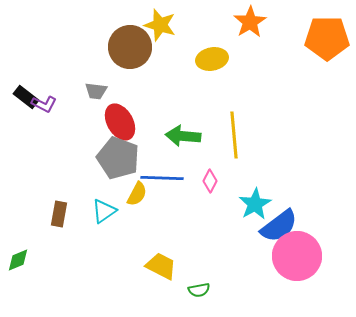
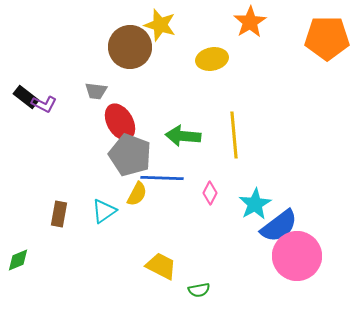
gray pentagon: moved 12 px right, 3 px up
pink diamond: moved 12 px down
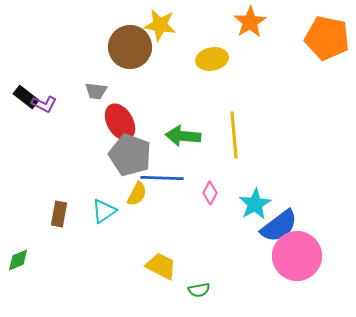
yellow star: rotated 8 degrees counterclockwise
orange pentagon: rotated 12 degrees clockwise
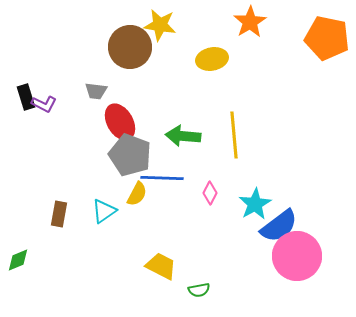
black rectangle: rotated 35 degrees clockwise
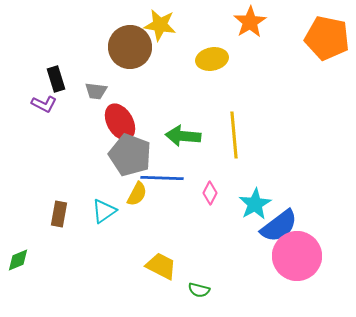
black rectangle: moved 30 px right, 18 px up
green semicircle: rotated 25 degrees clockwise
